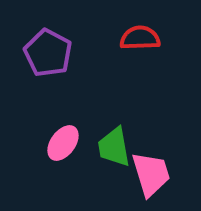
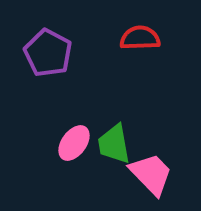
pink ellipse: moved 11 px right
green trapezoid: moved 3 px up
pink trapezoid: rotated 27 degrees counterclockwise
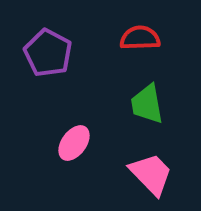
green trapezoid: moved 33 px right, 40 px up
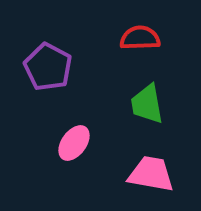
purple pentagon: moved 14 px down
pink trapezoid: rotated 36 degrees counterclockwise
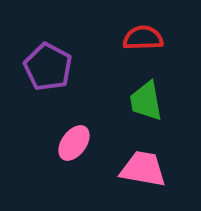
red semicircle: moved 3 px right
green trapezoid: moved 1 px left, 3 px up
pink trapezoid: moved 8 px left, 5 px up
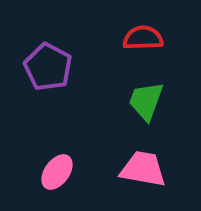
green trapezoid: rotated 30 degrees clockwise
pink ellipse: moved 17 px left, 29 px down
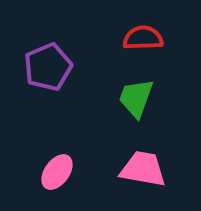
purple pentagon: rotated 21 degrees clockwise
green trapezoid: moved 10 px left, 3 px up
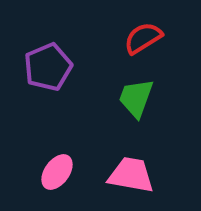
red semicircle: rotated 30 degrees counterclockwise
pink trapezoid: moved 12 px left, 6 px down
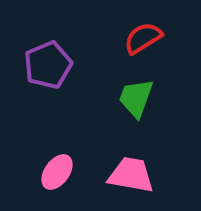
purple pentagon: moved 2 px up
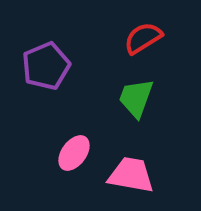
purple pentagon: moved 2 px left, 1 px down
pink ellipse: moved 17 px right, 19 px up
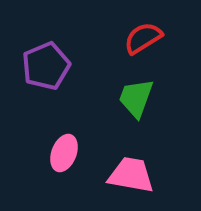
pink ellipse: moved 10 px left; rotated 15 degrees counterclockwise
